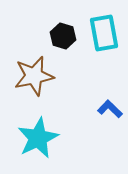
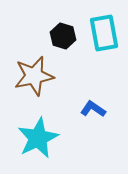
blue L-shape: moved 17 px left; rotated 10 degrees counterclockwise
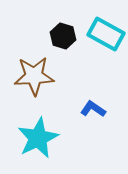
cyan rectangle: moved 2 px right, 1 px down; rotated 51 degrees counterclockwise
brown star: rotated 9 degrees clockwise
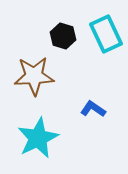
cyan rectangle: rotated 36 degrees clockwise
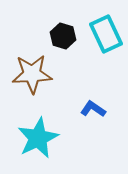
brown star: moved 2 px left, 2 px up
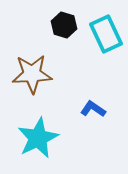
black hexagon: moved 1 px right, 11 px up
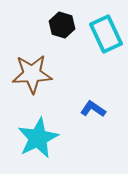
black hexagon: moved 2 px left
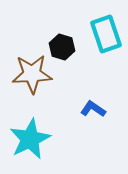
black hexagon: moved 22 px down
cyan rectangle: rotated 6 degrees clockwise
cyan star: moved 8 px left, 1 px down
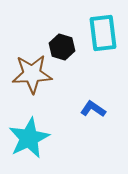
cyan rectangle: moved 3 px left, 1 px up; rotated 12 degrees clockwise
cyan star: moved 1 px left, 1 px up
